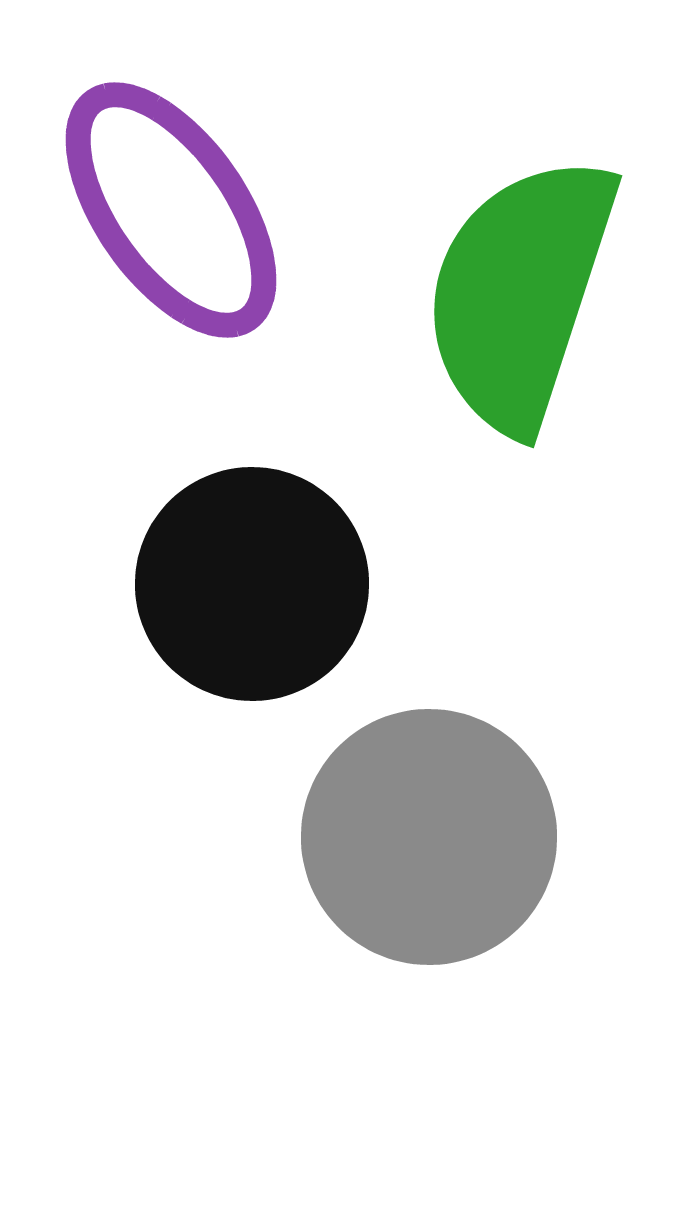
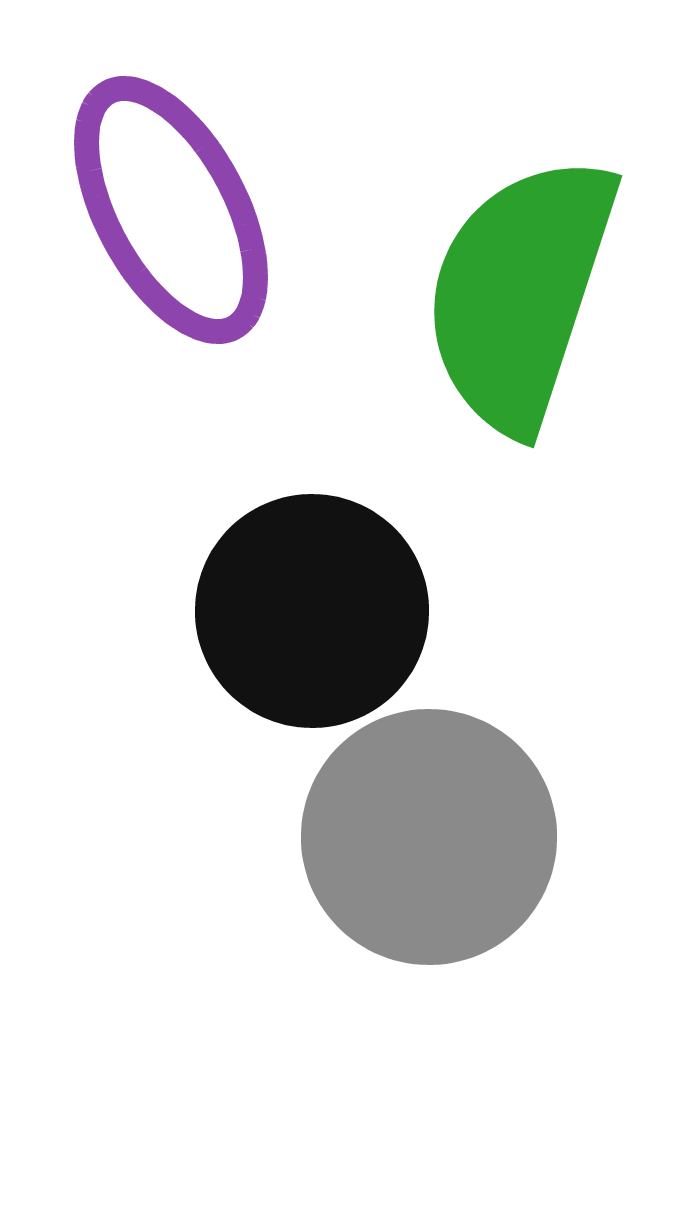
purple ellipse: rotated 7 degrees clockwise
black circle: moved 60 px right, 27 px down
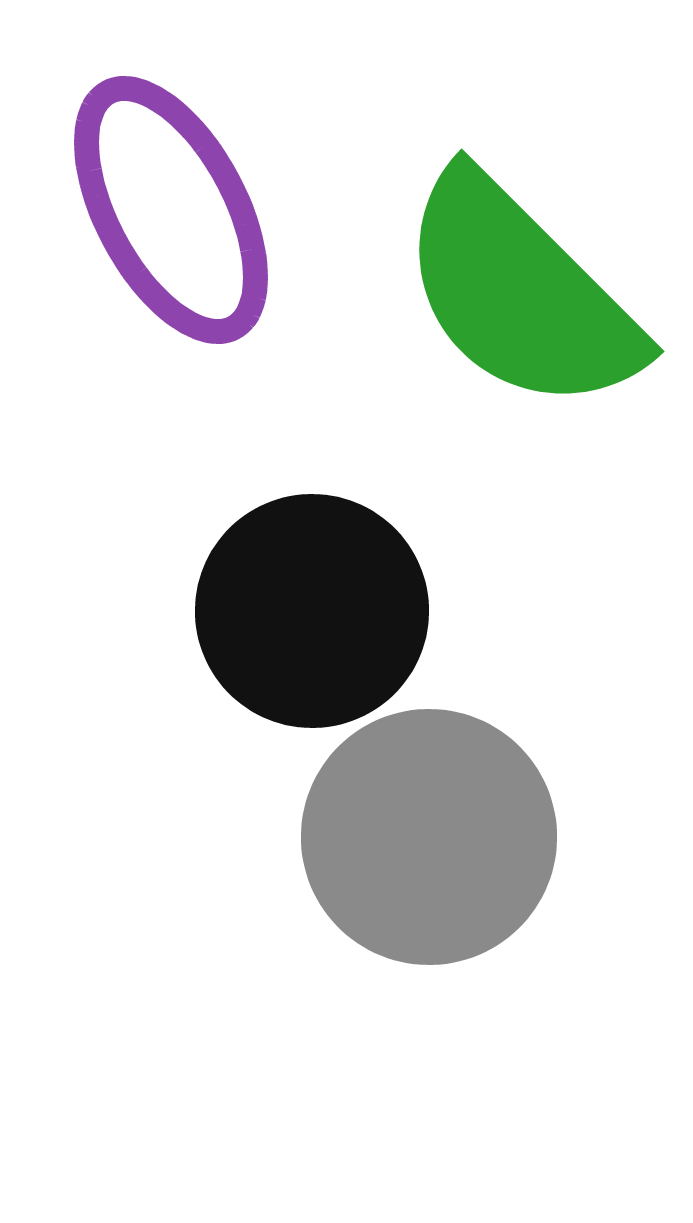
green semicircle: rotated 63 degrees counterclockwise
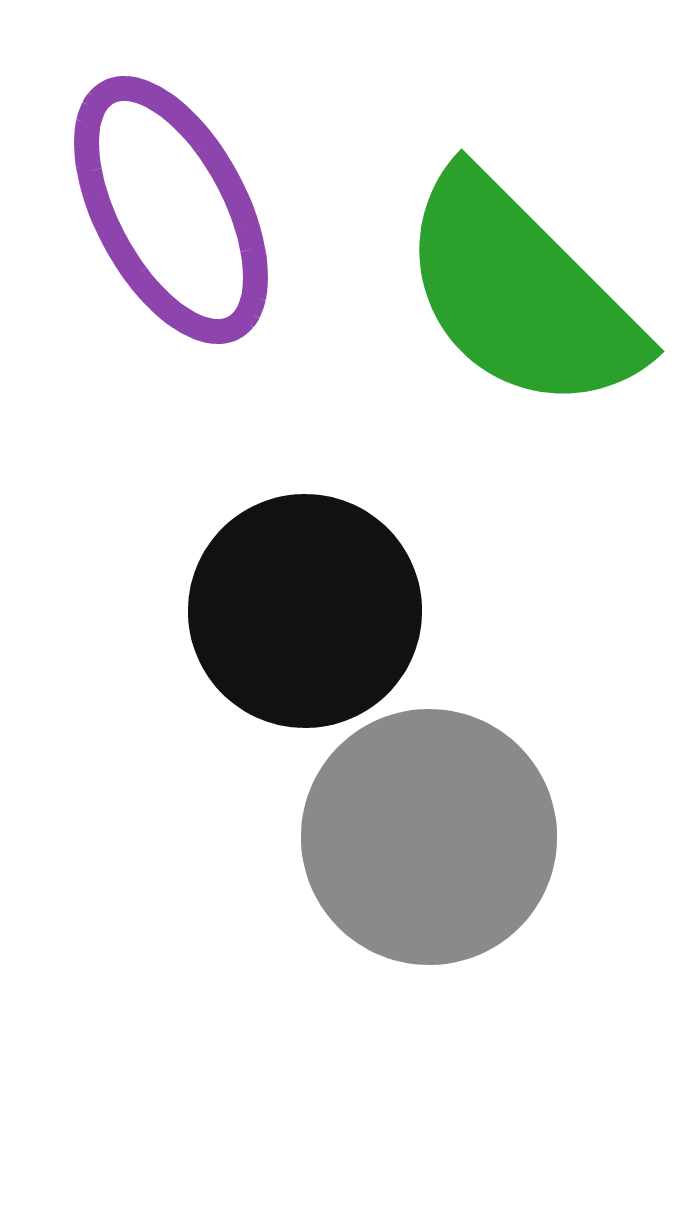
black circle: moved 7 px left
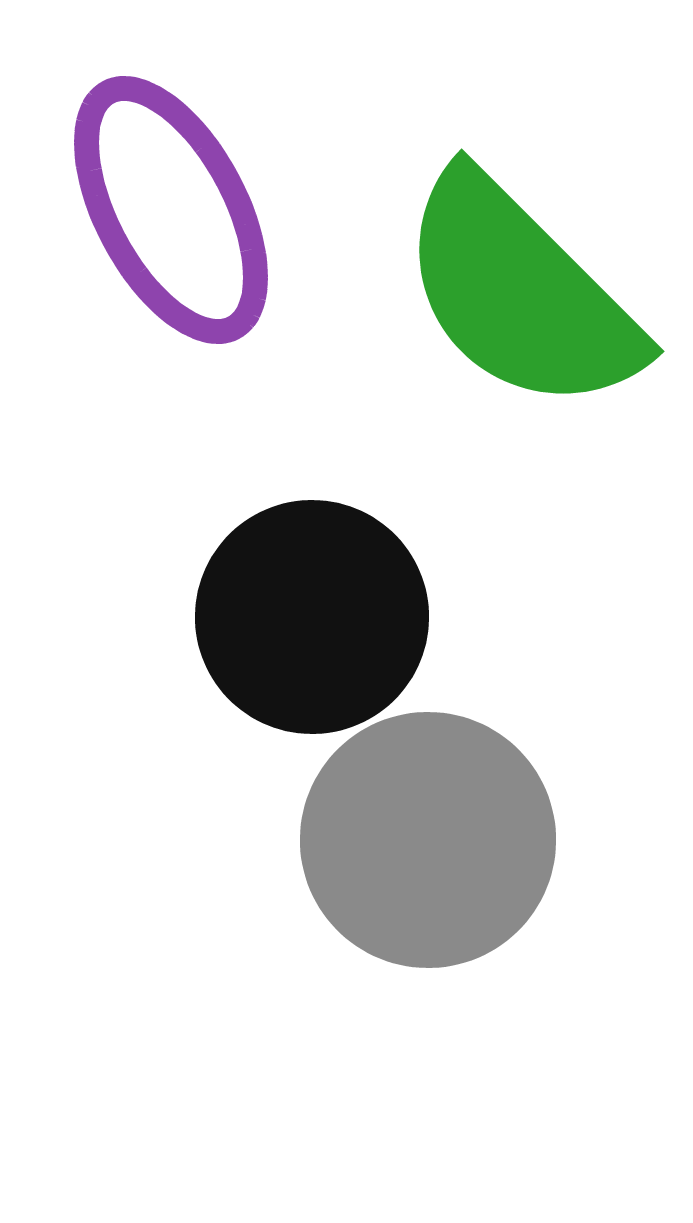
black circle: moved 7 px right, 6 px down
gray circle: moved 1 px left, 3 px down
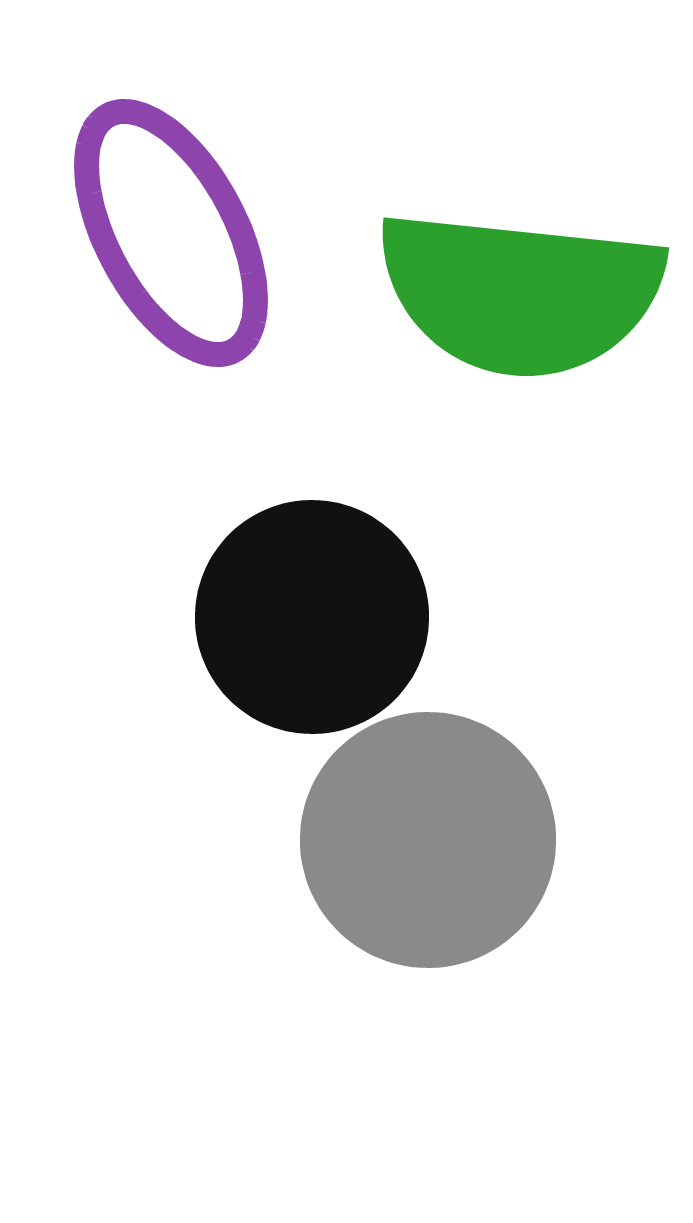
purple ellipse: moved 23 px down
green semicircle: rotated 39 degrees counterclockwise
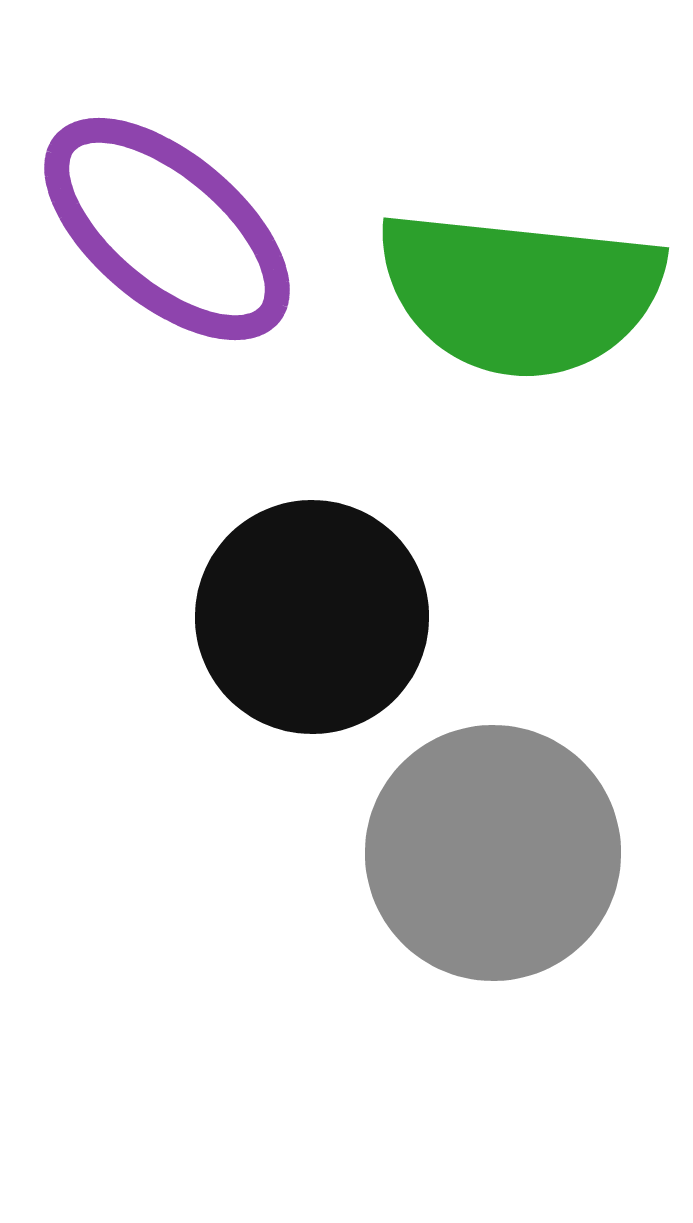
purple ellipse: moved 4 px left, 4 px up; rotated 22 degrees counterclockwise
gray circle: moved 65 px right, 13 px down
